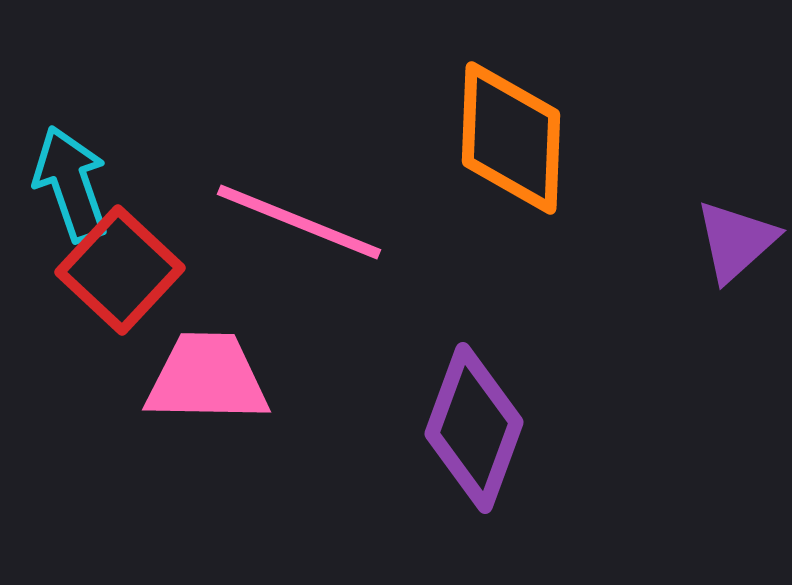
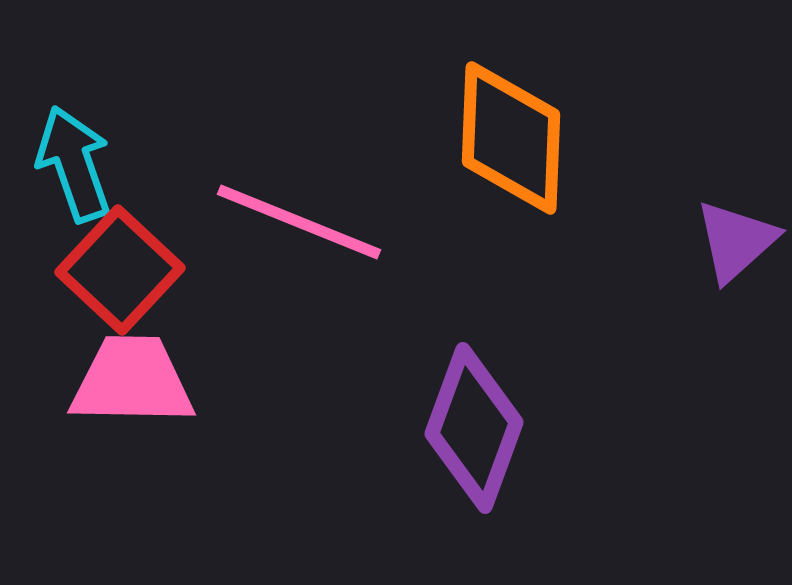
cyan arrow: moved 3 px right, 20 px up
pink trapezoid: moved 75 px left, 3 px down
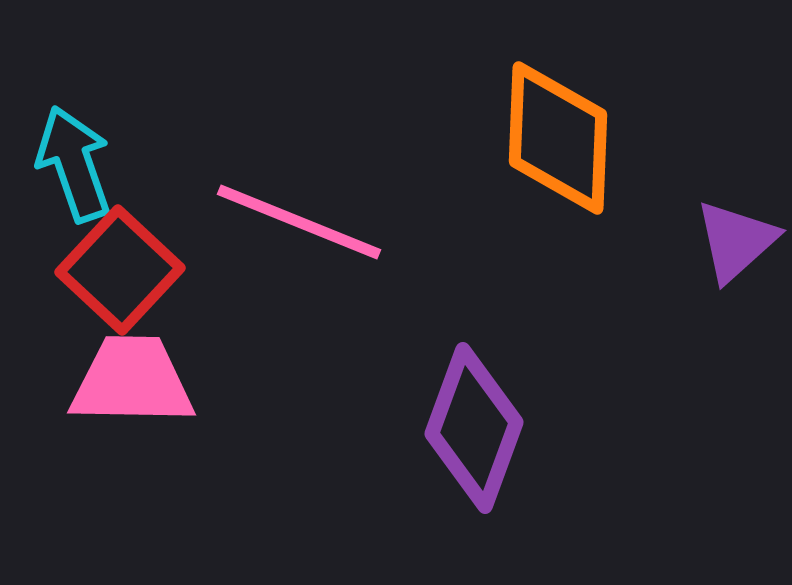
orange diamond: moved 47 px right
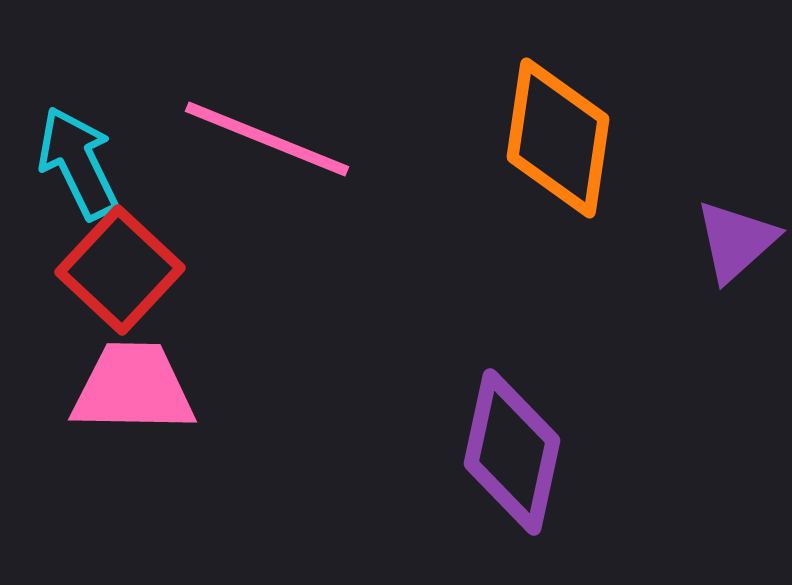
orange diamond: rotated 6 degrees clockwise
cyan arrow: moved 4 px right, 1 px up; rotated 7 degrees counterclockwise
pink line: moved 32 px left, 83 px up
pink trapezoid: moved 1 px right, 7 px down
purple diamond: moved 38 px right, 24 px down; rotated 8 degrees counterclockwise
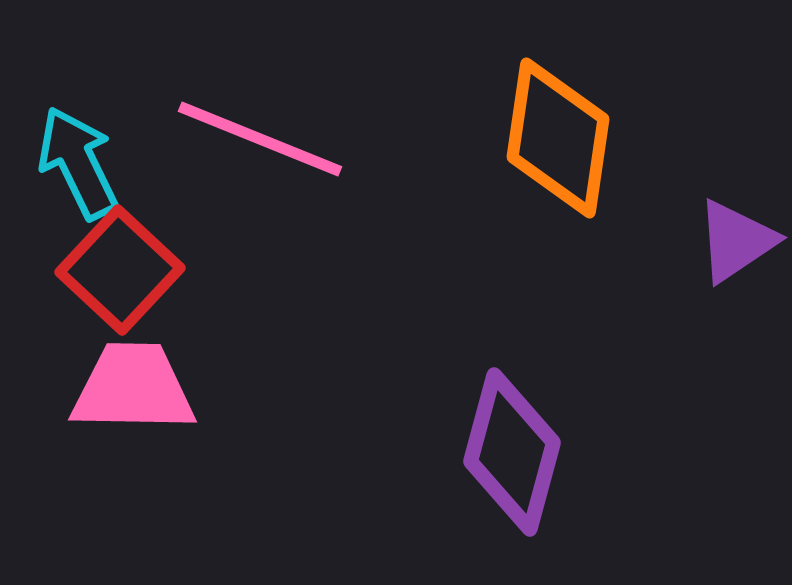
pink line: moved 7 px left
purple triangle: rotated 8 degrees clockwise
purple diamond: rotated 3 degrees clockwise
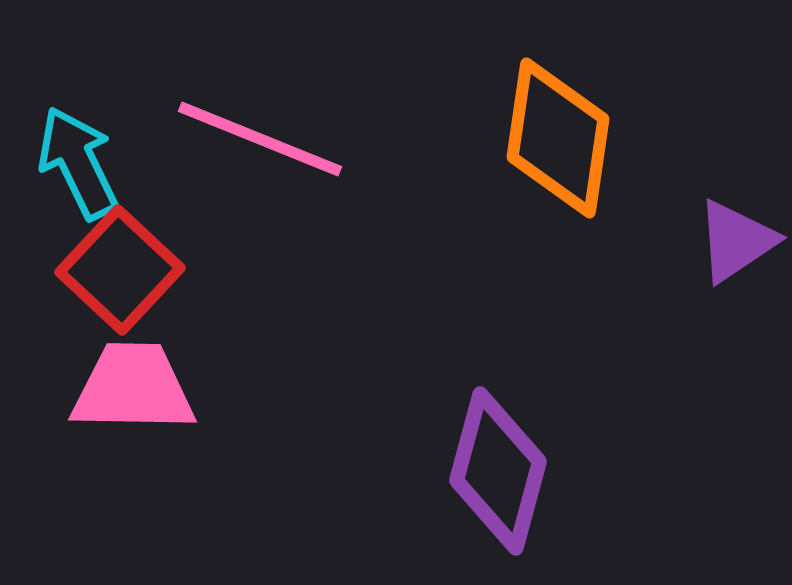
purple diamond: moved 14 px left, 19 px down
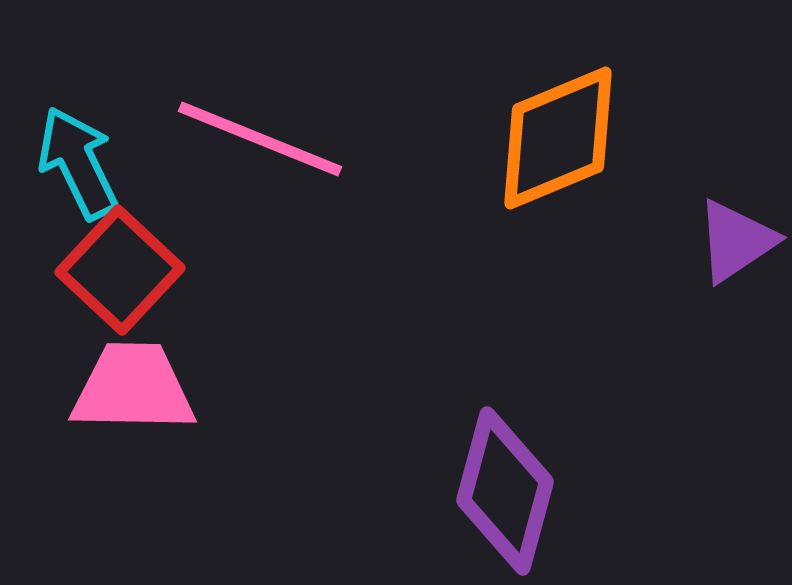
orange diamond: rotated 59 degrees clockwise
purple diamond: moved 7 px right, 20 px down
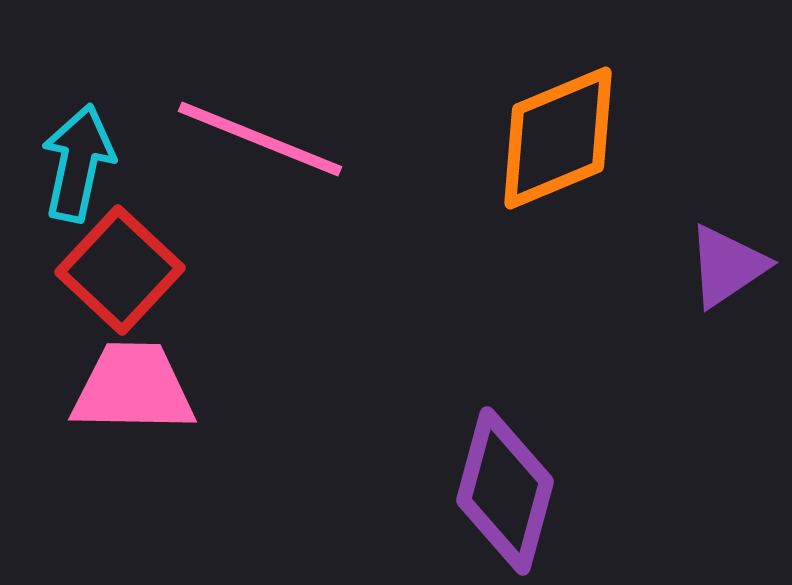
cyan arrow: rotated 38 degrees clockwise
purple triangle: moved 9 px left, 25 px down
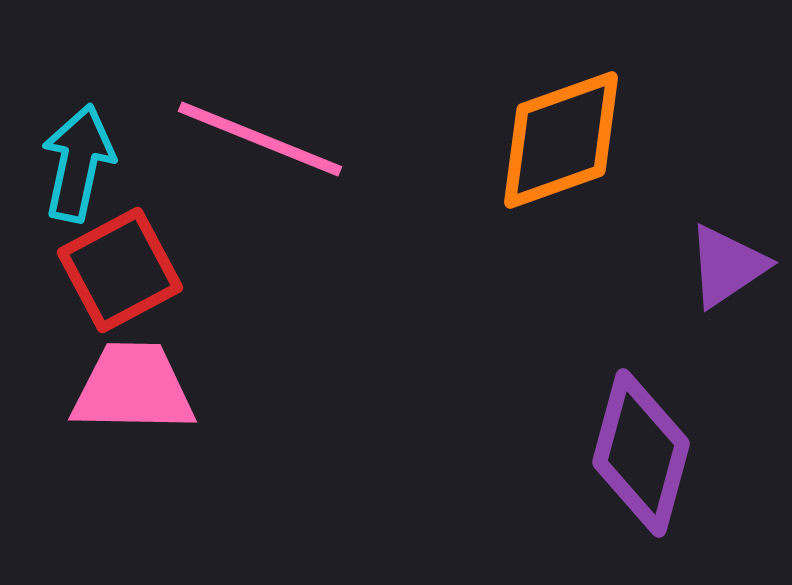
orange diamond: moved 3 px right, 2 px down; rotated 3 degrees clockwise
red square: rotated 19 degrees clockwise
purple diamond: moved 136 px right, 38 px up
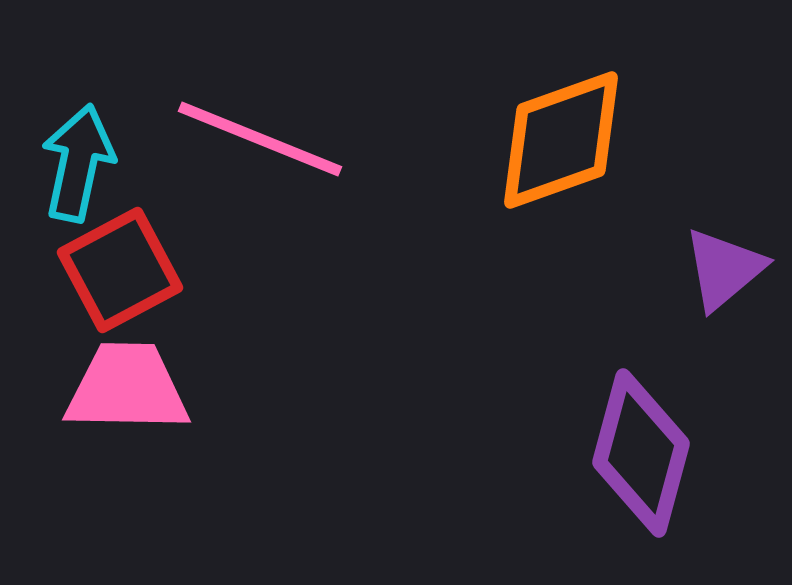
purple triangle: moved 3 px left, 3 px down; rotated 6 degrees counterclockwise
pink trapezoid: moved 6 px left
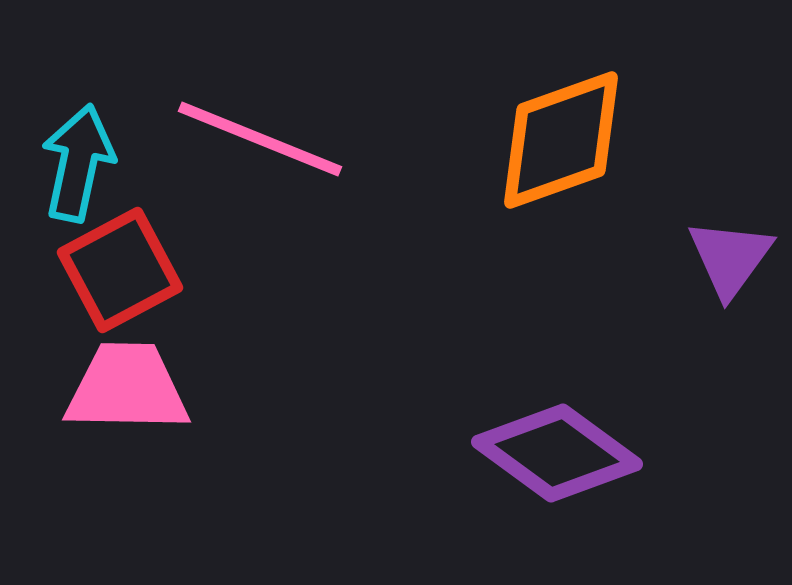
purple triangle: moved 6 px right, 11 px up; rotated 14 degrees counterclockwise
purple diamond: moved 84 px left; rotated 69 degrees counterclockwise
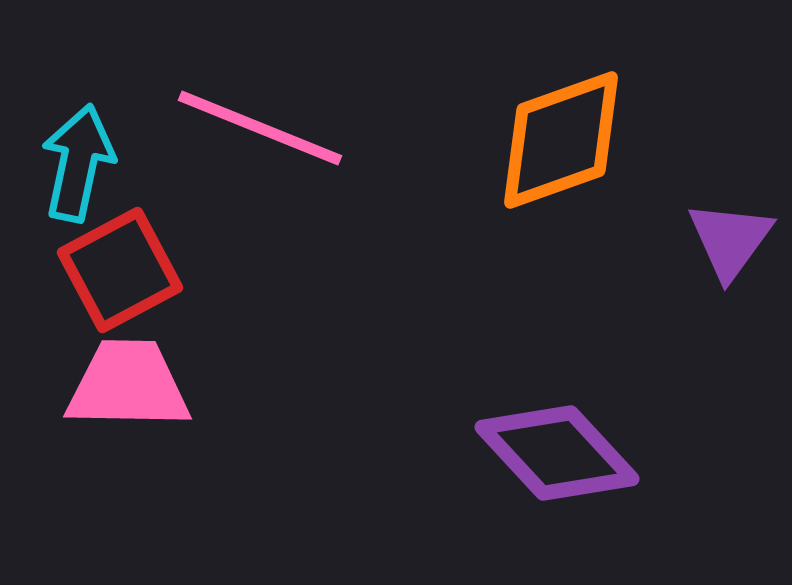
pink line: moved 11 px up
purple triangle: moved 18 px up
pink trapezoid: moved 1 px right, 3 px up
purple diamond: rotated 11 degrees clockwise
